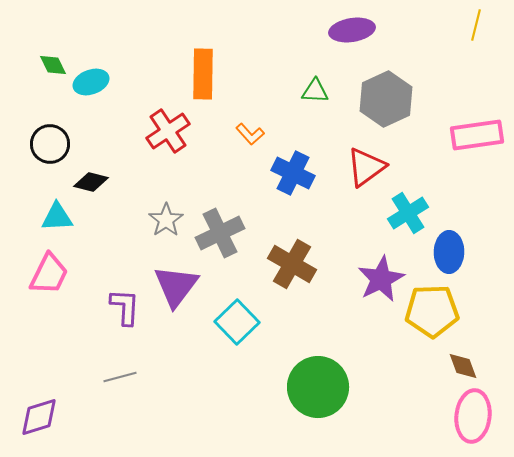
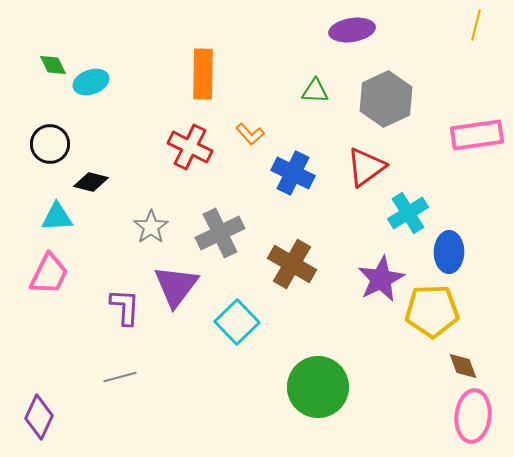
red cross: moved 22 px right, 16 px down; rotated 30 degrees counterclockwise
gray star: moved 15 px left, 7 px down
purple diamond: rotated 48 degrees counterclockwise
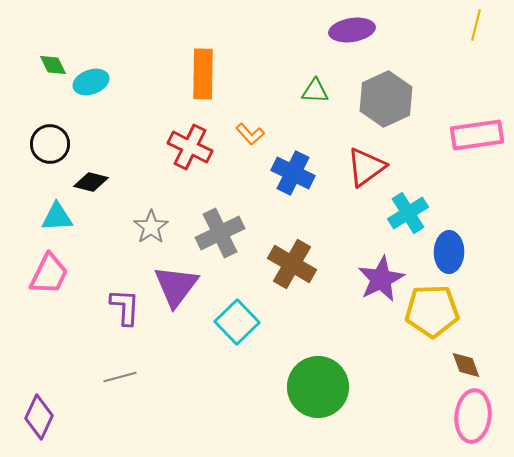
brown diamond: moved 3 px right, 1 px up
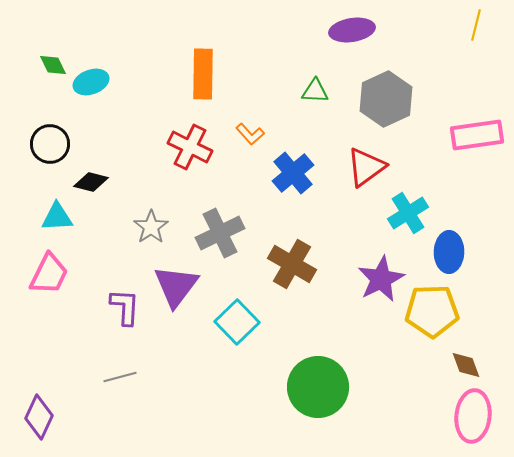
blue cross: rotated 24 degrees clockwise
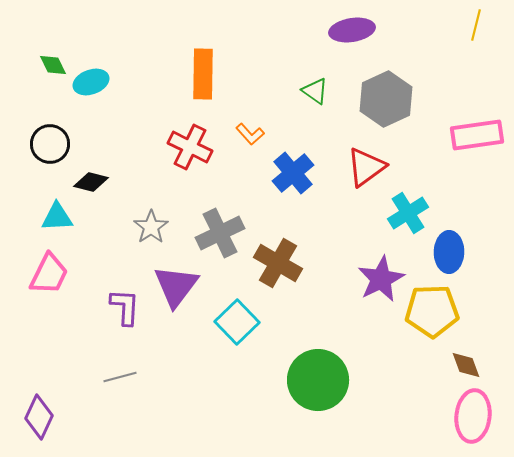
green triangle: rotated 32 degrees clockwise
brown cross: moved 14 px left, 1 px up
green circle: moved 7 px up
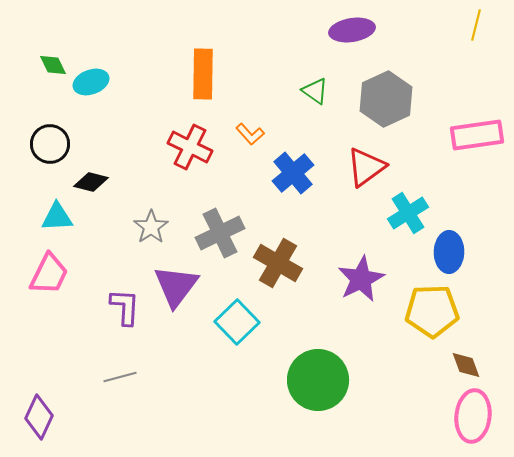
purple star: moved 20 px left
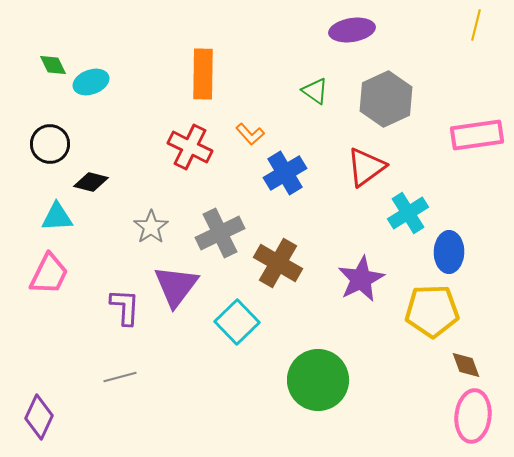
blue cross: moved 8 px left; rotated 9 degrees clockwise
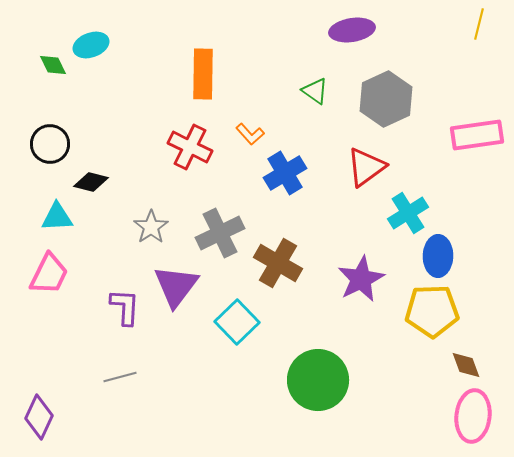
yellow line: moved 3 px right, 1 px up
cyan ellipse: moved 37 px up
blue ellipse: moved 11 px left, 4 px down
